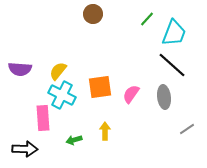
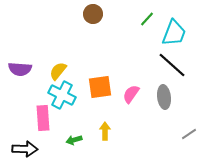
gray line: moved 2 px right, 5 px down
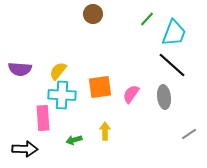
cyan cross: rotated 24 degrees counterclockwise
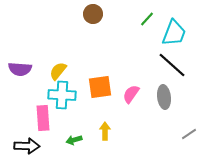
black arrow: moved 2 px right, 3 px up
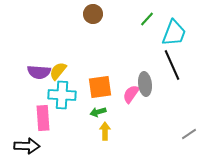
black line: rotated 24 degrees clockwise
purple semicircle: moved 19 px right, 3 px down
gray ellipse: moved 19 px left, 13 px up
green arrow: moved 24 px right, 28 px up
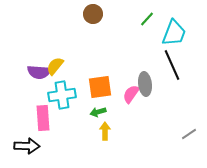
yellow semicircle: moved 3 px left, 5 px up
cyan cross: rotated 12 degrees counterclockwise
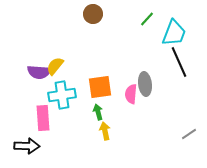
black line: moved 7 px right, 3 px up
pink semicircle: rotated 30 degrees counterclockwise
green arrow: rotated 91 degrees clockwise
yellow arrow: rotated 12 degrees counterclockwise
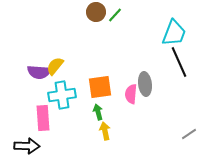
brown circle: moved 3 px right, 2 px up
green line: moved 32 px left, 4 px up
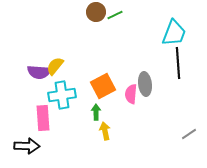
green line: rotated 21 degrees clockwise
black line: moved 1 px left, 1 px down; rotated 20 degrees clockwise
orange square: moved 3 px right, 1 px up; rotated 20 degrees counterclockwise
green arrow: moved 2 px left; rotated 14 degrees clockwise
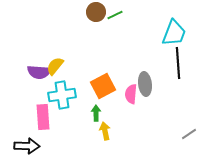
green arrow: moved 1 px down
pink rectangle: moved 1 px up
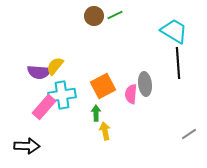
brown circle: moved 2 px left, 4 px down
cyan trapezoid: moved 2 px up; rotated 80 degrees counterclockwise
pink rectangle: moved 1 px right, 10 px up; rotated 45 degrees clockwise
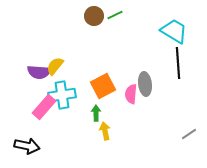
black arrow: rotated 10 degrees clockwise
